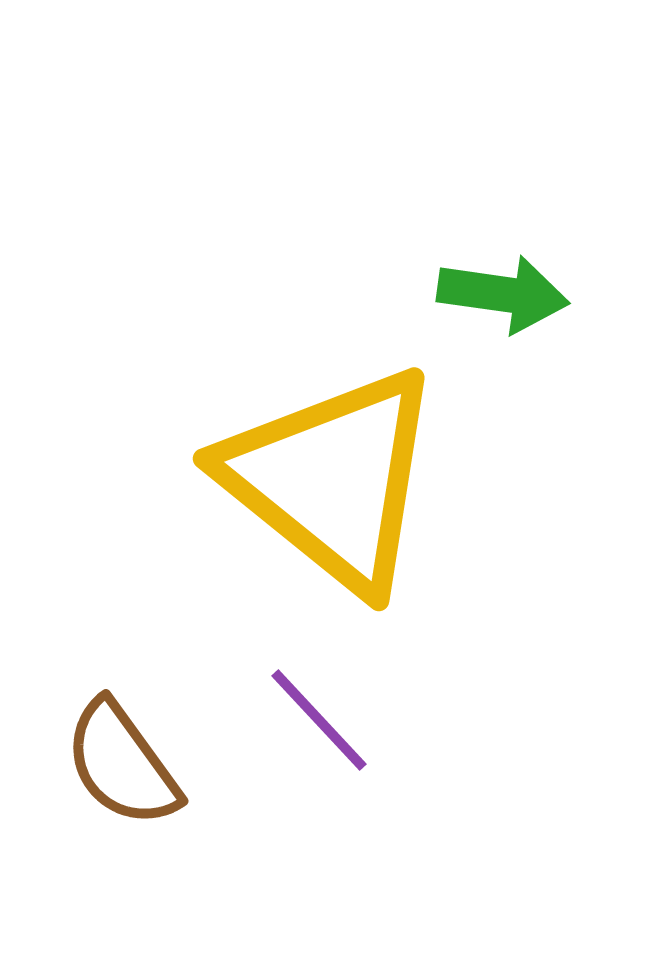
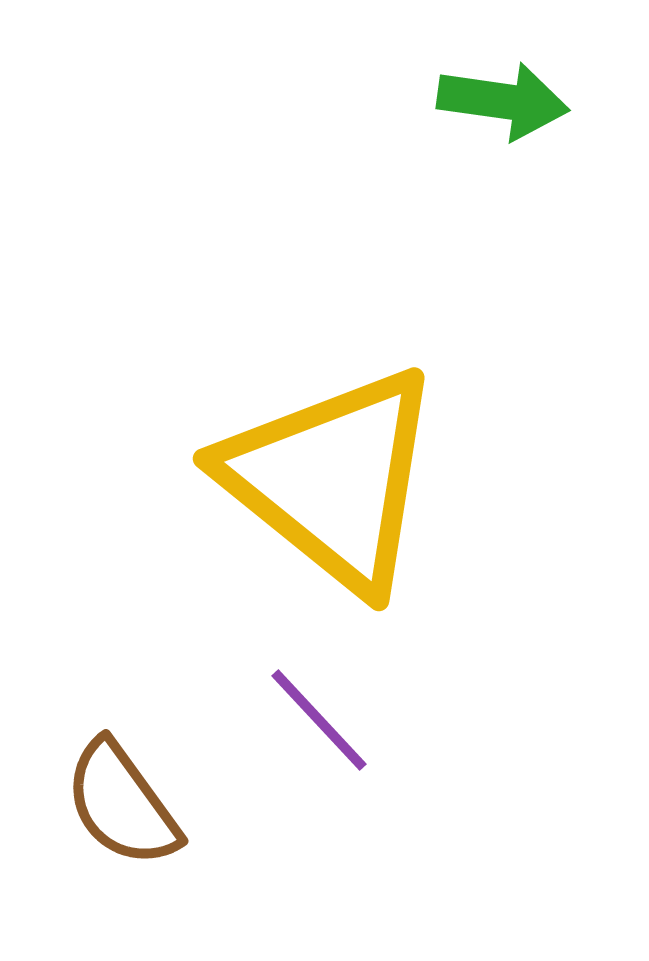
green arrow: moved 193 px up
brown semicircle: moved 40 px down
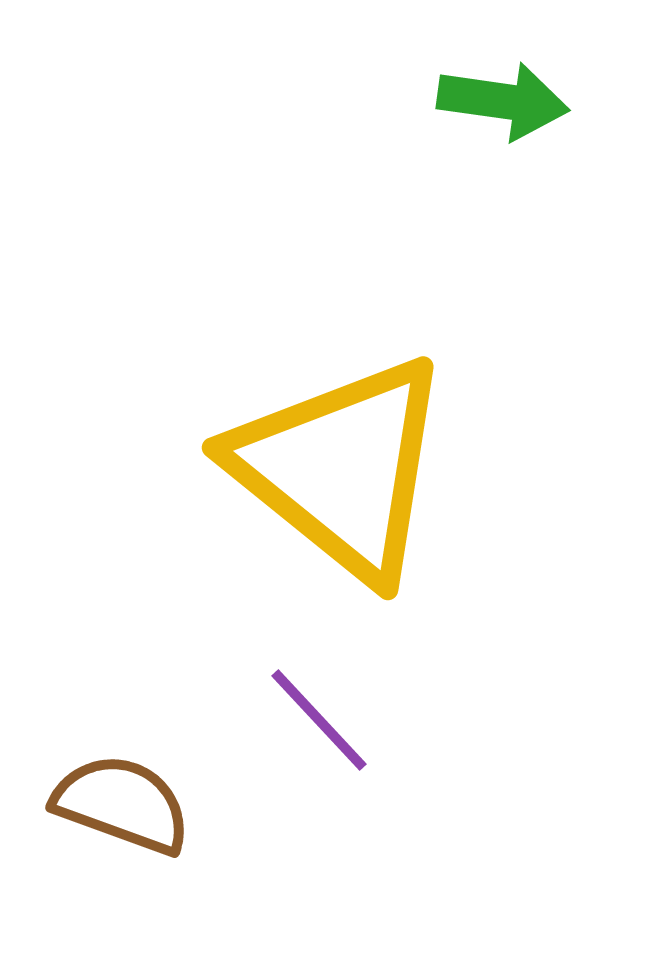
yellow triangle: moved 9 px right, 11 px up
brown semicircle: rotated 146 degrees clockwise
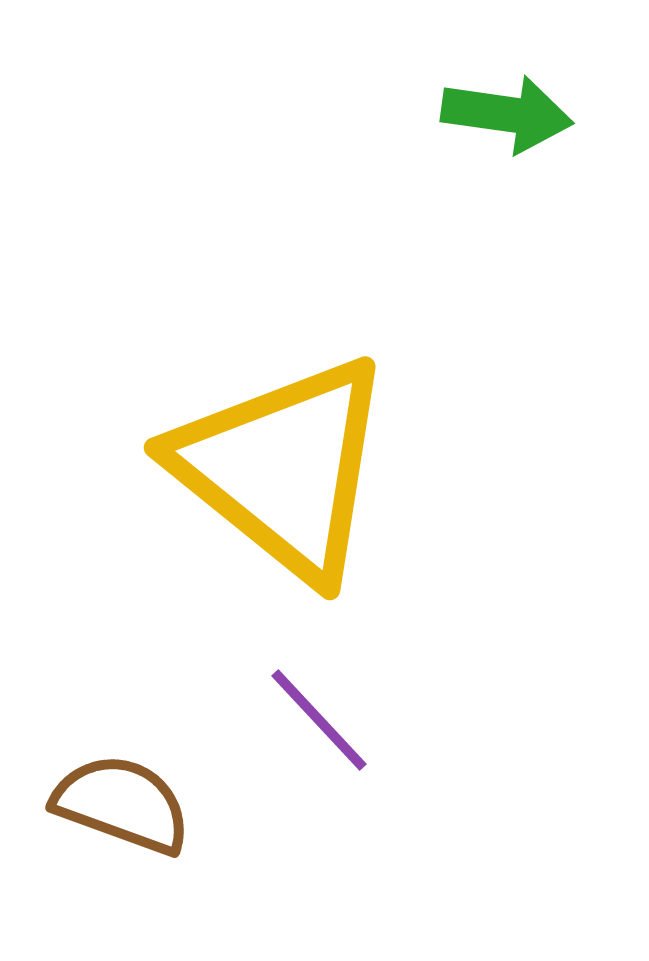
green arrow: moved 4 px right, 13 px down
yellow triangle: moved 58 px left
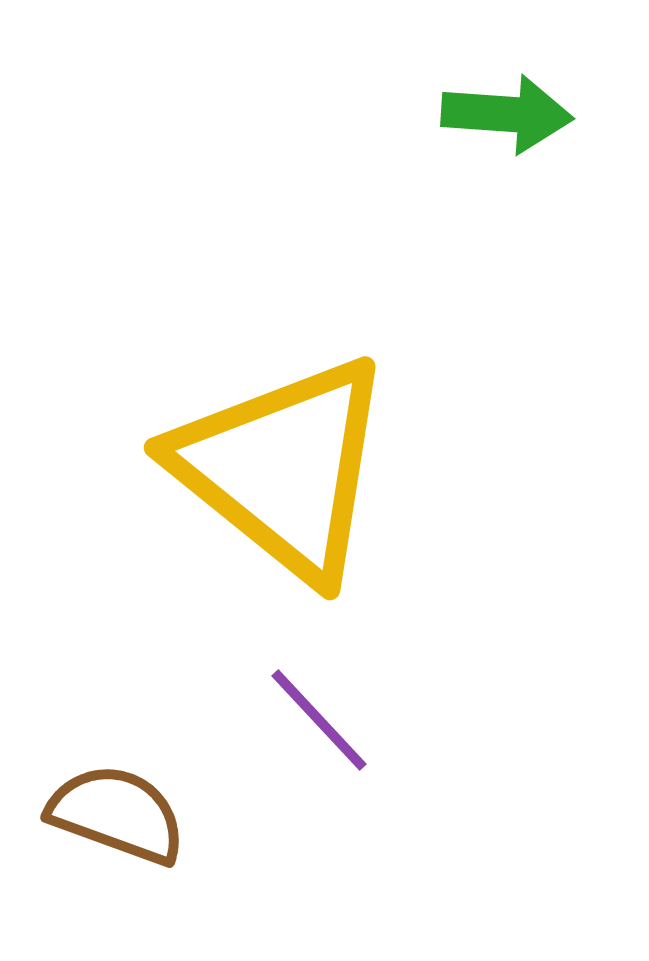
green arrow: rotated 4 degrees counterclockwise
brown semicircle: moved 5 px left, 10 px down
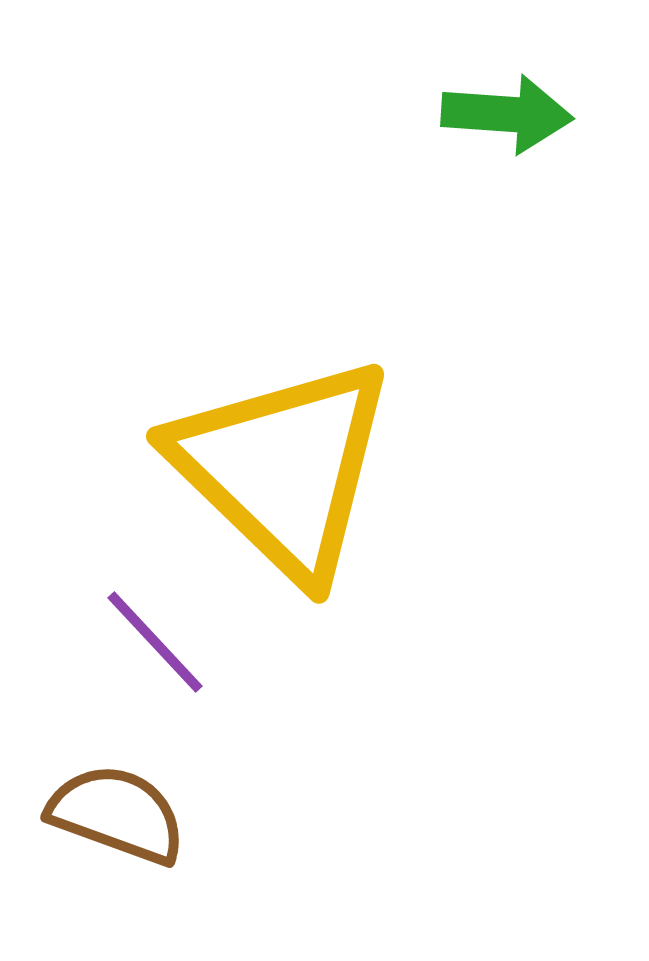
yellow triangle: rotated 5 degrees clockwise
purple line: moved 164 px left, 78 px up
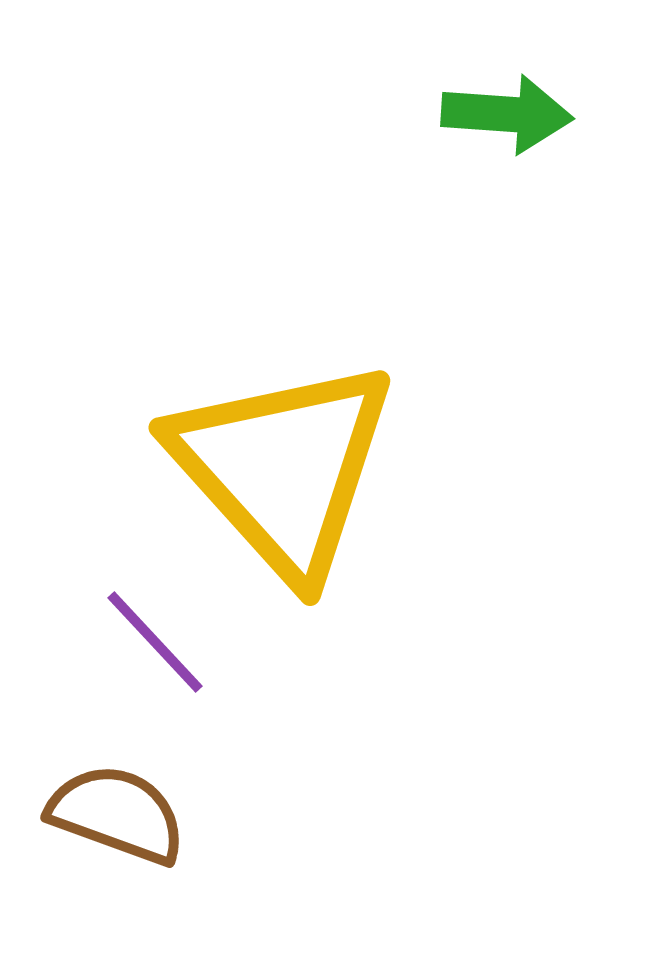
yellow triangle: rotated 4 degrees clockwise
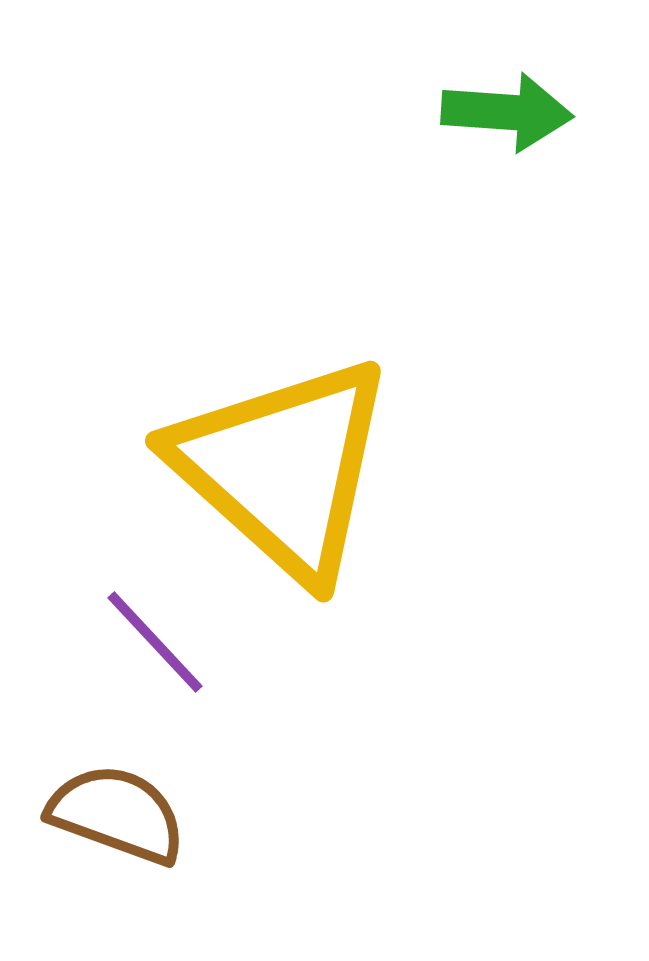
green arrow: moved 2 px up
yellow triangle: rotated 6 degrees counterclockwise
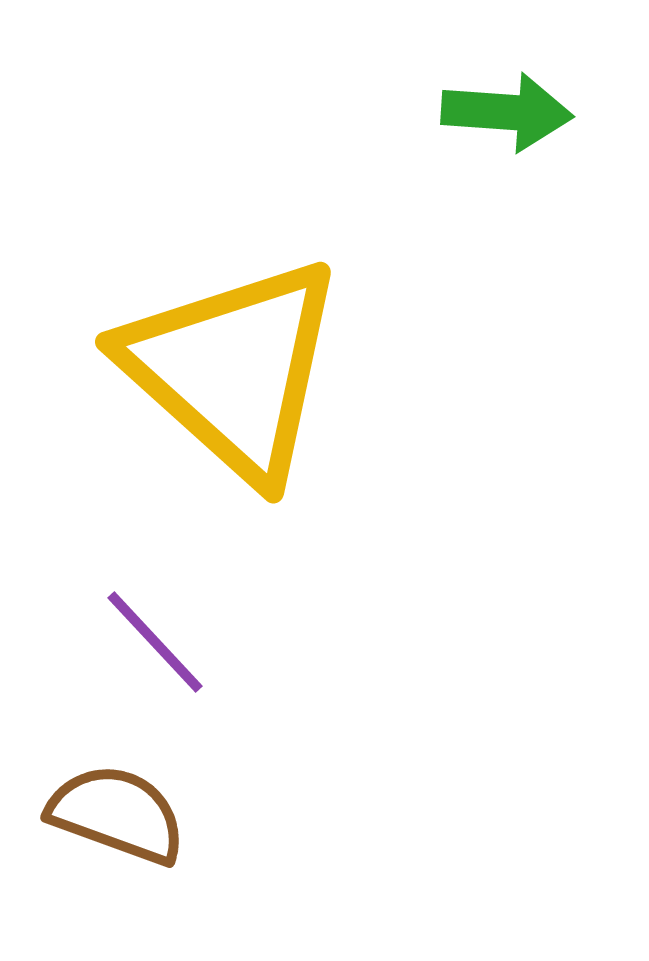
yellow triangle: moved 50 px left, 99 px up
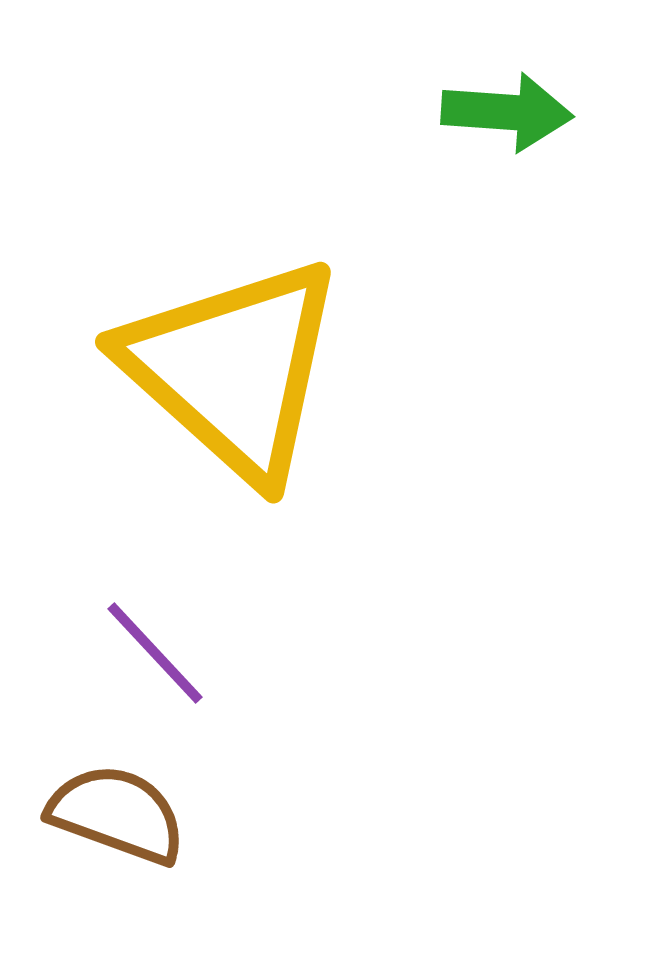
purple line: moved 11 px down
